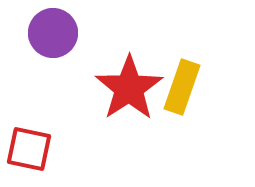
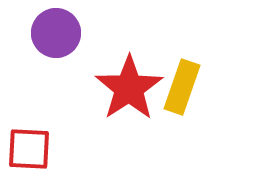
purple circle: moved 3 px right
red square: rotated 9 degrees counterclockwise
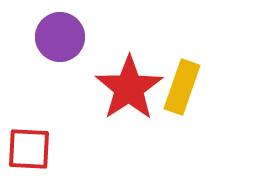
purple circle: moved 4 px right, 4 px down
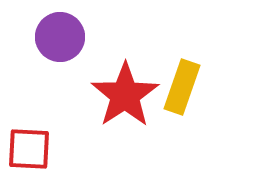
red star: moved 4 px left, 7 px down
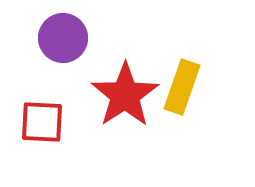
purple circle: moved 3 px right, 1 px down
red square: moved 13 px right, 27 px up
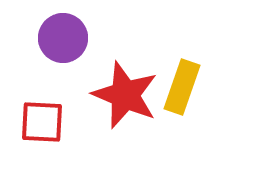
red star: rotated 16 degrees counterclockwise
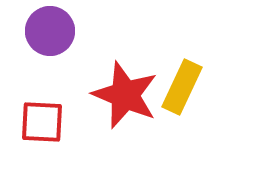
purple circle: moved 13 px left, 7 px up
yellow rectangle: rotated 6 degrees clockwise
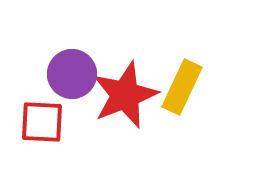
purple circle: moved 22 px right, 43 px down
red star: rotated 28 degrees clockwise
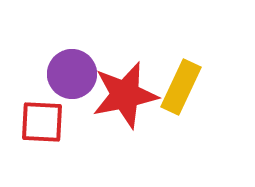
yellow rectangle: moved 1 px left
red star: rotated 10 degrees clockwise
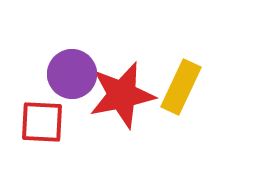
red star: moved 3 px left
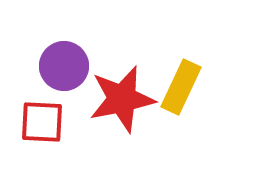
purple circle: moved 8 px left, 8 px up
red star: moved 4 px down
